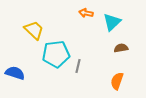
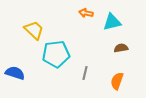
cyan triangle: rotated 30 degrees clockwise
gray line: moved 7 px right, 7 px down
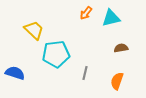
orange arrow: rotated 64 degrees counterclockwise
cyan triangle: moved 1 px left, 4 px up
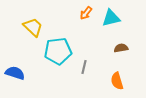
yellow trapezoid: moved 1 px left, 3 px up
cyan pentagon: moved 2 px right, 3 px up
gray line: moved 1 px left, 6 px up
orange semicircle: rotated 36 degrees counterclockwise
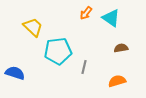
cyan triangle: rotated 48 degrees clockwise
orange semicircle: rotated 90 degrees clockwise
